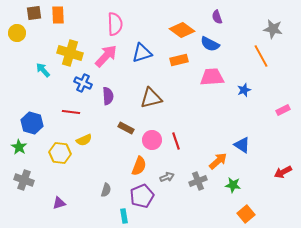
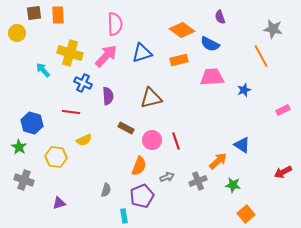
purple semicircle at (217, 17): moved 3 px right
yellow hexagon at (60, 153): moved 4 px left, 4 px down
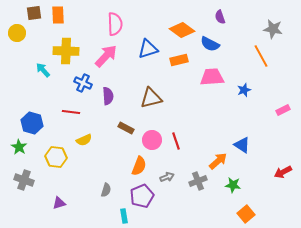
yellow cross at (70, 53): moved 4 px left, 2 px up; rotated 15 degrees counterclockwise
blue triangle at (142, 53): moved 6 px right, 4 px up
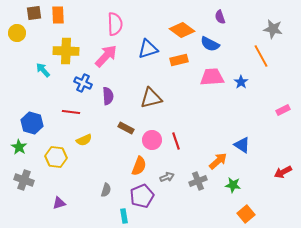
blue star at (244, 90): moved 3 px left, 8 px up; rotated 16 degrees counterclockwise
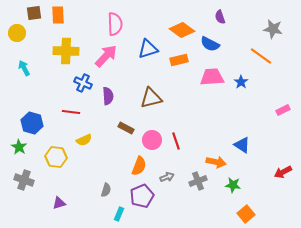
orange line at (261, 56): rotated 25 degrees counterclockwise
cyan arrow at (43, 70): moved 19 px left, 2 px up; rotated 14 degrees clockwise
orange arrow at (218, 161): moved 2 px left, 1 px down; rotated 54 degrees clockwise
cyan rectangle at (124, 216): moved 5 px left, 2 px up; rotated 32 degrees clockwise
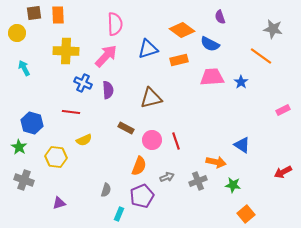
purple semicircle at (108, 96): moved 6 px up
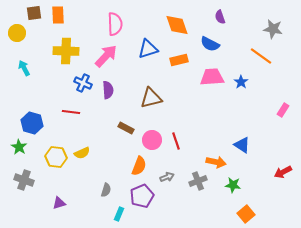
orange diamond at (182, 30): moved 5 px left, 5 px up; rotated 35 degrees clockwise
pink rectangle at (283, 110): rotated 32 degrees counterclockwise
yellow semicircle at (84, 140): moved 2 px left, 13 px down
